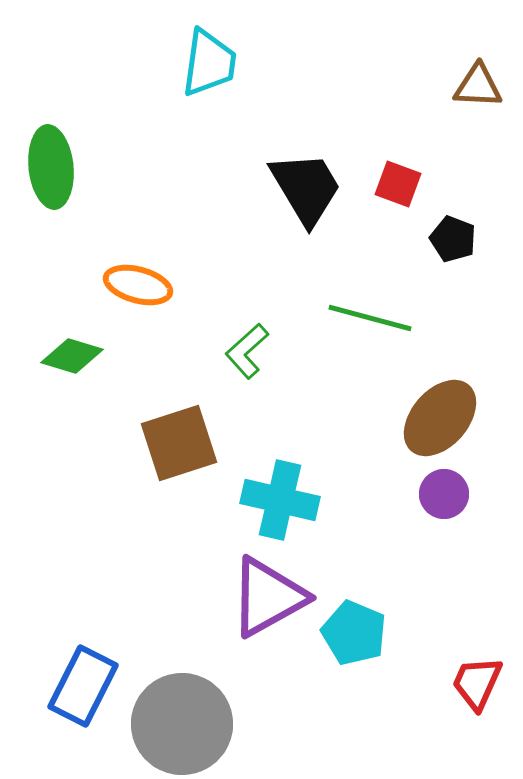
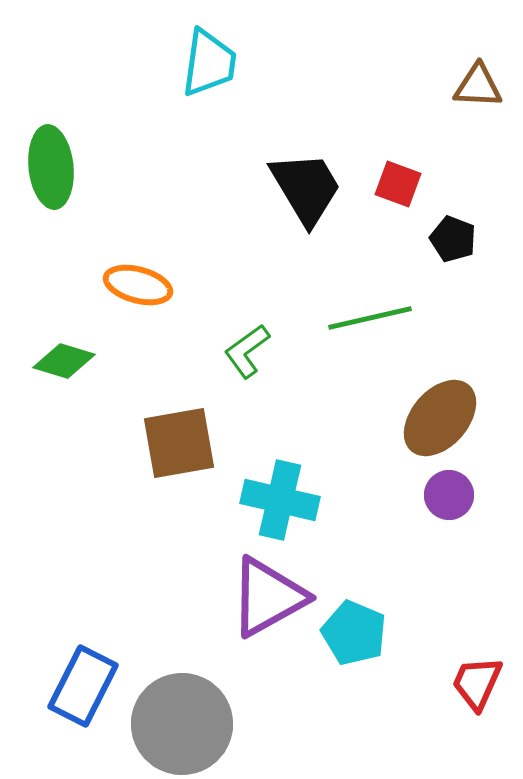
green line: rotated 28 degrees counterclockwise
green L-shape: rotated 6 degrees clockwise
green diamond: moved 8 px left, 5 px down
brown square: rotated 8 degrees clockwise
purple circle: moved 5 px right, 1 px down
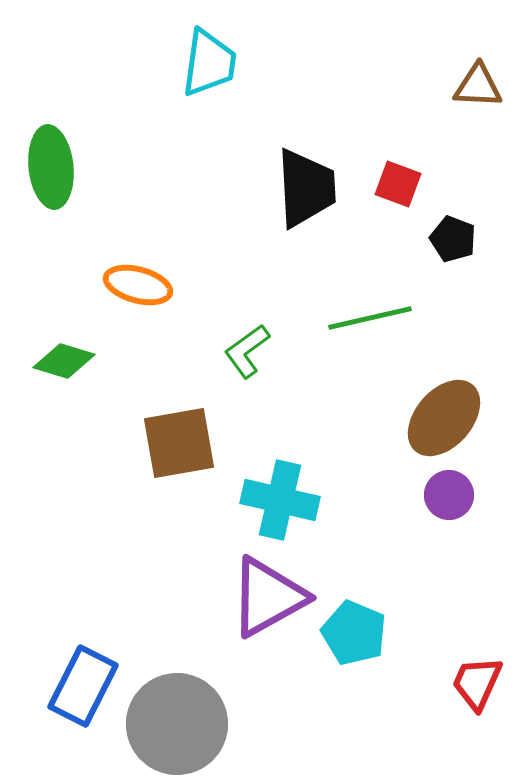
black trapezoid: rotated 28 degrees clockwise
brown ellipse: moved 4 px right
gray circle: moved 5 px left
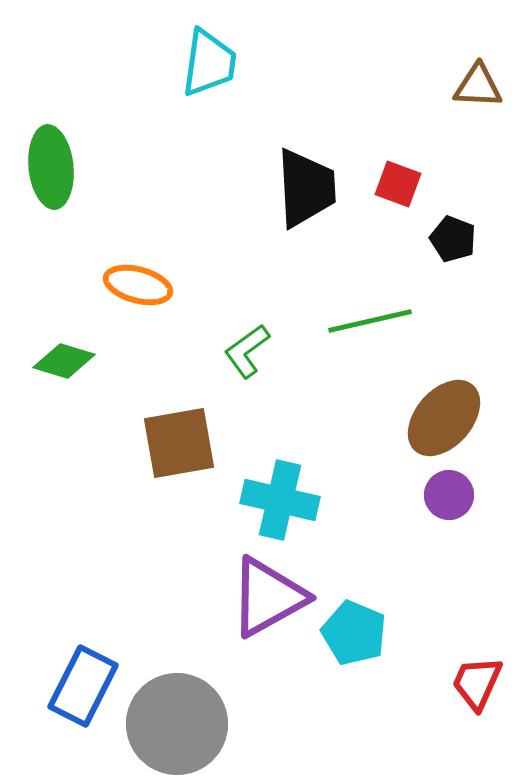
green line: moved 3 px down
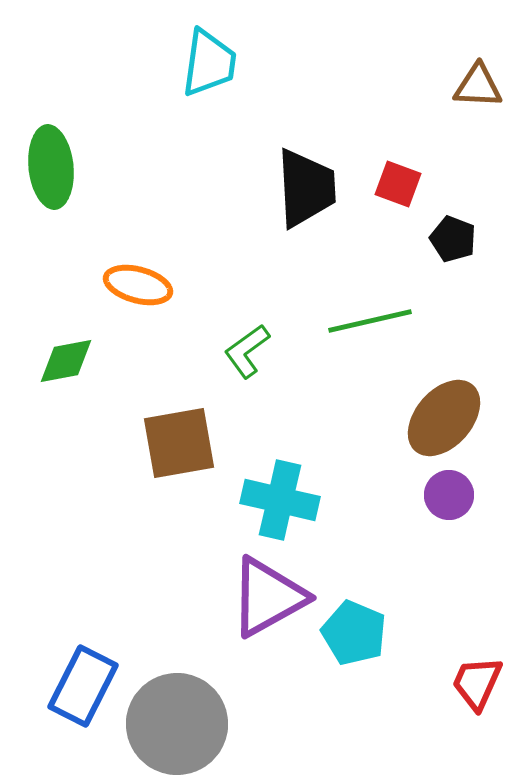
green diamond: moved 2 px right; rotated 28 degrees counterclockwise
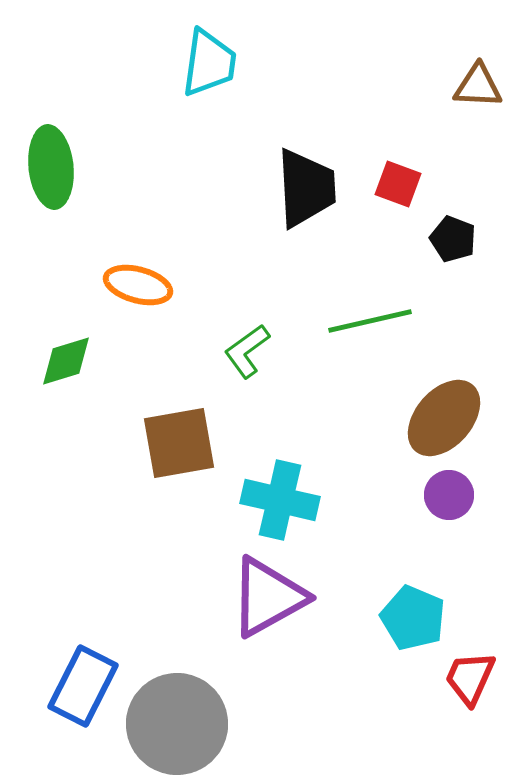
green diamond: rotated 6 degrees counterclockwise
cyan pentagon: moved 59 px right, 15 px up
red trapezoid: moved 7 px left, 5 px up
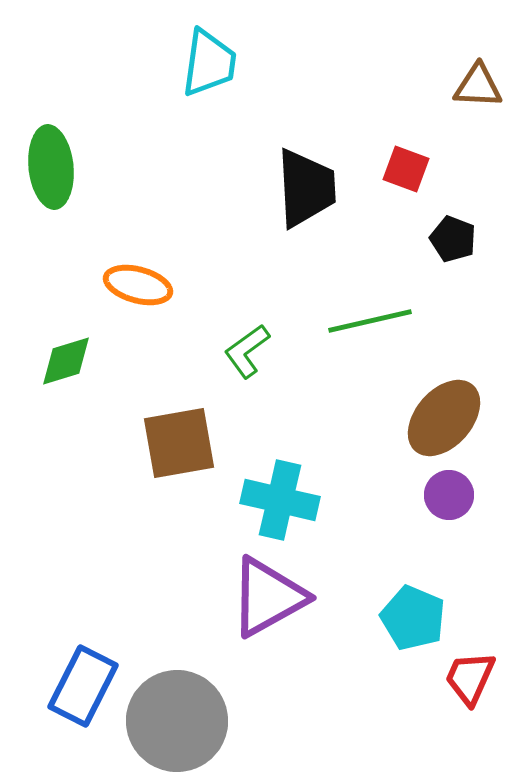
red square: moved 8 px right, 15 px up
gray circle: moved 3 px up
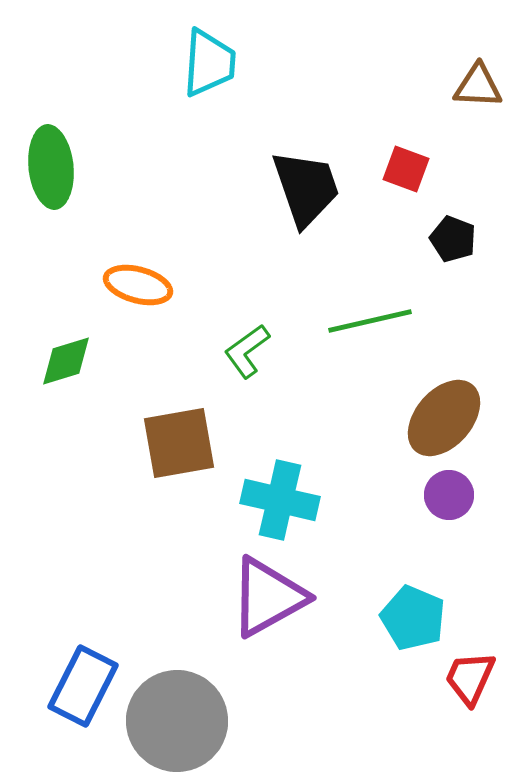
cyan trapezoid: rotated 4 degrees counterclockwise
black trapezoid: rotated 16 degrees counterclockwise
